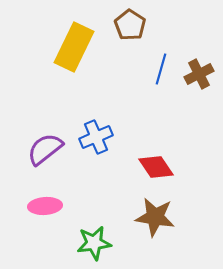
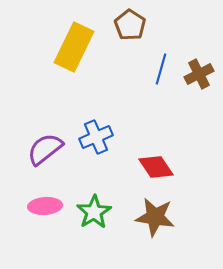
green star: moved 31 px up; rotated 24 degrees counterclockwise
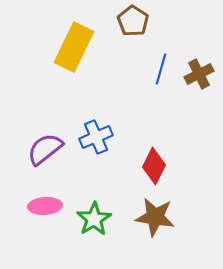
brown pentagon: moved 3 px right, 4 px up
red diamond: moved 2 px left, 1 px up; rotated 60 degrees clockwise
green star: moved 7 px down
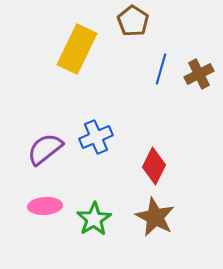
yellow rectangle: moved 3 px right, 2 px down
brown star: rotated 18 degrees clockwise
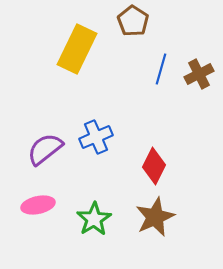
pink ellipse: moved 7 px left, 1 px up; rotated 8 degrees counterclockwise
brown star: rotated 21 degrees clockwise
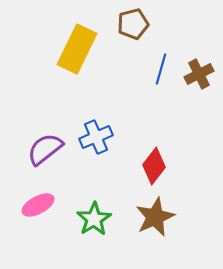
brown pentagon: moved 3 px down; rotated 24 degrees clockwise
red diamond: rotated 12 degrees clockwise
pink ellipse: rotated 16 degrees counterclockwise
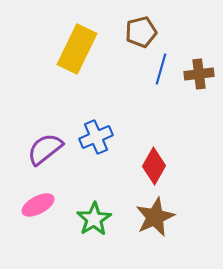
brown pentagon: moved 8 px right, 8 px down
brown cross: rotated 20 degrees clockwise
red diamond: rotated 9 degrees counterclockwise
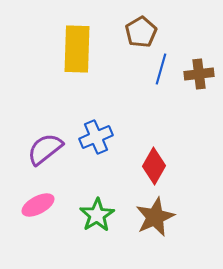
brown pentagon: rotated 16 degrees counterclockwise
yellow rectangle: rotated 24 degrees counterclockwise
green star: moved 3 px right, 4 px up
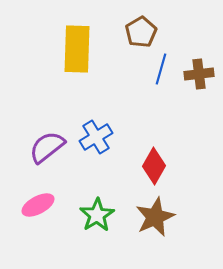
blue cross: rotated 8 degrees counterclockwise
purple semicircle: moved 2 px right, 2 px up
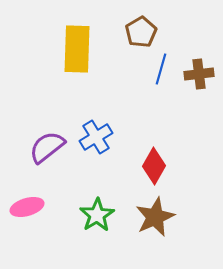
pink ellipse: moved 11 px left, 2 px down; rotated 12 degrees clockwise
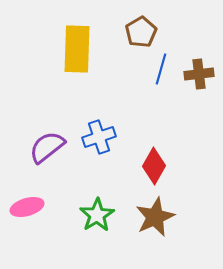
blue cross: moved 3 px right; rotated 12 degrees clockwise
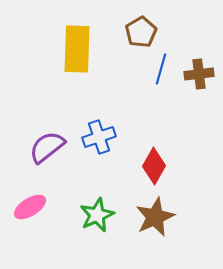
pink ellipse: moved 3 px right; rotated 16 degrees counterclockwise
green star: rotated 8 degrees clockwise
